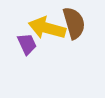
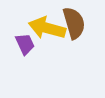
purple trapezoid: moved 2 px left
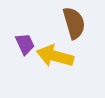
yellow arrow: moved 8 px right, 28 px down
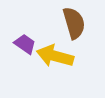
purple trapezoid: rotated 30 degrees counterclockwise
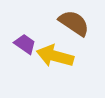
brown semicircle: rotated 40 degrees counterclockwise
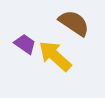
yellow arrow: rotated 27 degrees clockwise
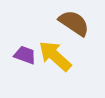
purple trapezoid: moved 11 px down; rotated 15 degrees counterclockwise
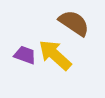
yellow arrow: moved 1 px up
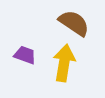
yellow arrow: moved 9 px right, 8 px down; rotated 57 degrees clockwise
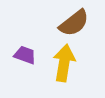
brown semicircle: rotated 108 degrees clockwise
